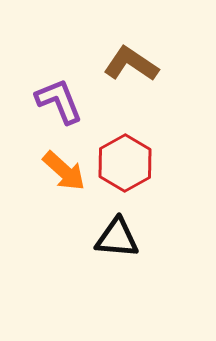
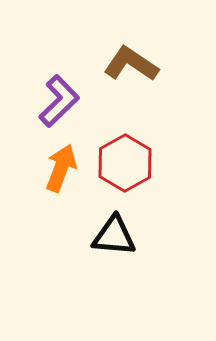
purple L-shape: rotated 68 degrees clockwise
orange arrow: moved 3 px left, 3 px up; rotated 111 degrees counterclockwise
black triangle: moved 3 px left, 2 px up
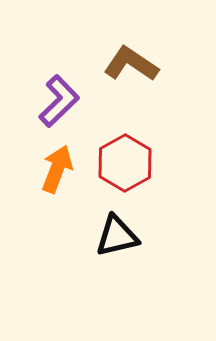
orange arrow: moved 4 px left, 1 px down
black triangle: moved 3 px right; rotated 18 degrees counterclockwise
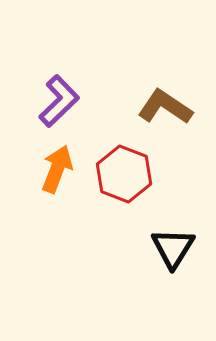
brown L-shape: moved 34 px right, 43 px down
red hexagon: moved 1 px left, 11 px down; rotated 10 degrees counterclockwise
black triangle: moved 56 px right, 12 px down; rotated 45 degrees counterclockwise
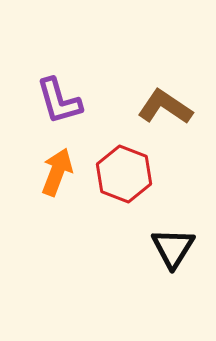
purple L-shape: rotated 118 degrees clockwise
orange arrow: moved 3 px down
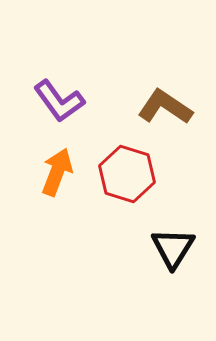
purple L-shape: rotated 20 degrees counterclockwise
red hexagon: moved 3 px right; rotated 4 degrees counterclockwise
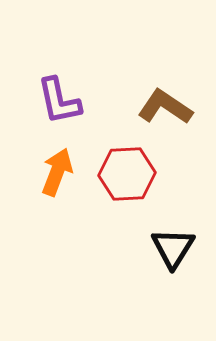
purple L-shape: rotated 24 degrees clockwise
red hexagon: rotated 20 degrees counterclockwise
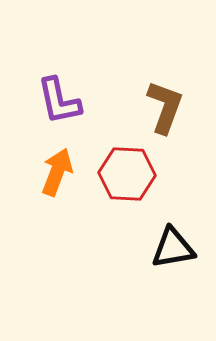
brown L-shape: rotated 76 degrees clockwise
red hexagon: rotated 6 degrees clockwise
black triangle: rotated 48 degrees clockwise
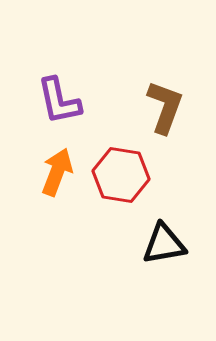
red hexagon: moved 6 px left, 1 px down; rotated 6 degrees clockwise
black triangle: moved 9 px left, 4 px up
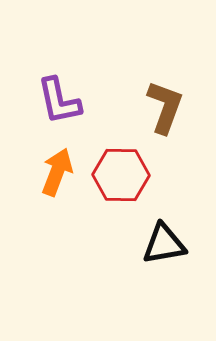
red hexagon: rotated 8 degrees counterclockwise
